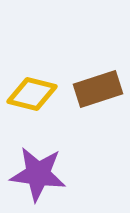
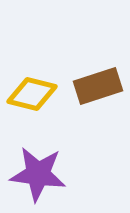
brown rectangle: moved 3 px up
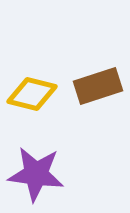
purple star: moved 2 px left
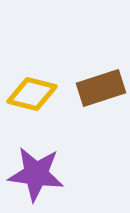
brown rectangle: moved 3 px right, 2 px down
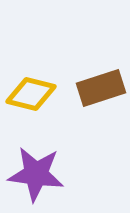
yellow diamond: moved 1 px left
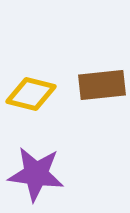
brown rectangle: moved 1 px right, 3 px up; rotated 12 degrees clockwise
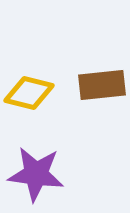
yellow diamond: moved 2 px left, 1 px up
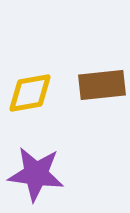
yellow diamond: moved 1 px right; rotated 24 degrees counterclockwise
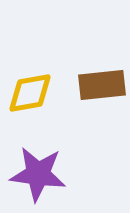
purple star: moved 2 px right
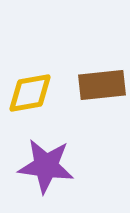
purple star: moved 8 px right, 8 px up
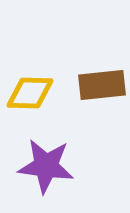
yellow diamond: rotated 12 degrees clockwise
